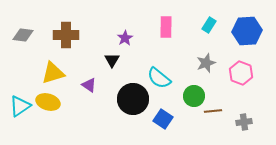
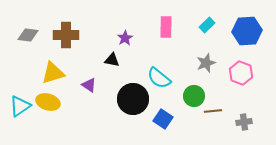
cyan rectangle: moved 2 px left; rotated 14 degrees clockwise
gray diamond: moved 5 px right
black triangle: rotated 49 degrees counterclockwise
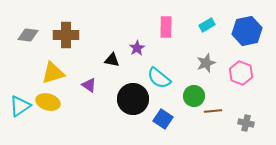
cyan rectangle: rotated 14 degrees clockwise
blue hexagon: rotated 8 degrees counterclockwise
purple star: moved 12 px right, 10 px down
gray cross: moved 2 px right, 1 px down; rotated 21 degrees clockwise
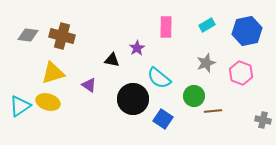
brown cross: moved 4 px left, 1 px down; rotated 15 degrees clockwise
gray cross: moved 17 px right, 3 px up
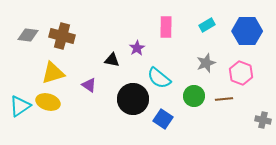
blue hexagon: rotated 12 degrees clockwise
brown line: moved 11 px right, 12 px up
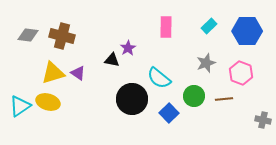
cyan rectangle: moved 2 px right, 1 px down; rotated 14 degrees counterclockwise
purple star: moved 9 px left
purple triangle: moved 11 px left, 12 px up
black circle: moved 1 px left
blue square: moved 6 px right, 6 px up; rotated 12 degrees clockwise
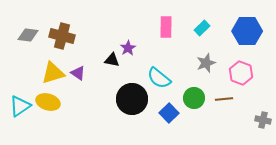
cyan rectangle: moved 7 px left, 2 px down
green circle: moved 2 px down
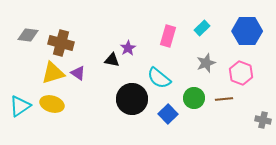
pink rectangle: moved 2 px right, 9 px down; rotated 15 degrees clockwise
brown cross: moved 1 px left, 7 px down
yellow ellipse: moved 4 px right, 2 px down
blue square: moved 1 px left, 1 px down
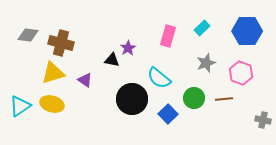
purple triangle: moved 7 px right, 7 px down
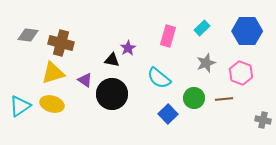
black circle: moved 20 px left, 5 px up
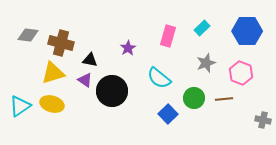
black triangle: moved 22 px left
black circle: moved 3 px up
